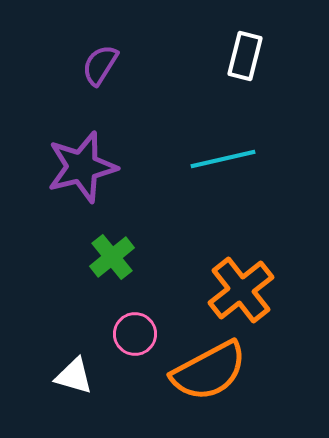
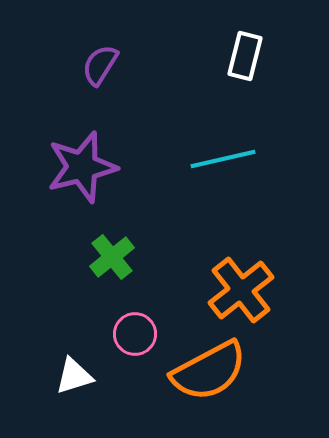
white triangle: rotated 33 degrees counterclockwise
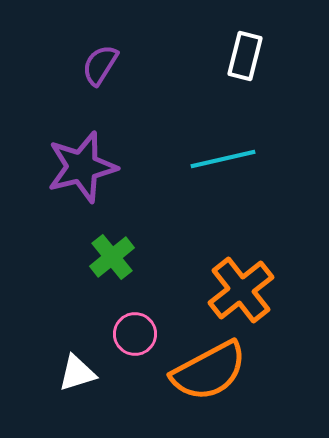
white triangle: moved 3 px right, 3 px up
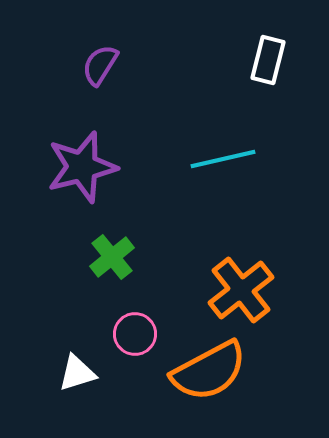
white rectangle: moved 23 px right, 4 px down
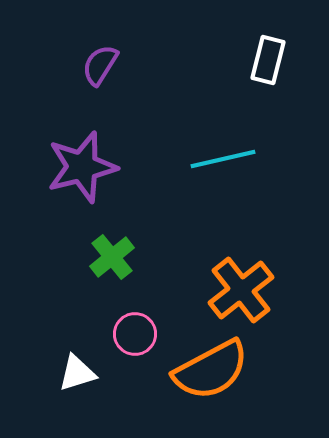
orange semicircle: moved 2 px right, 1 px up
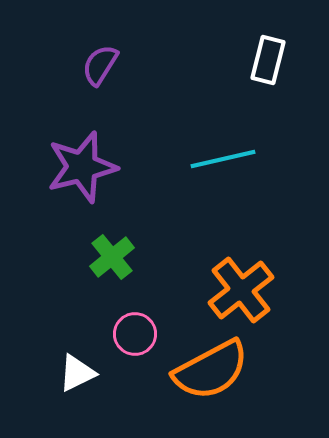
white triangle: rotated 9 degrees counterclockwise
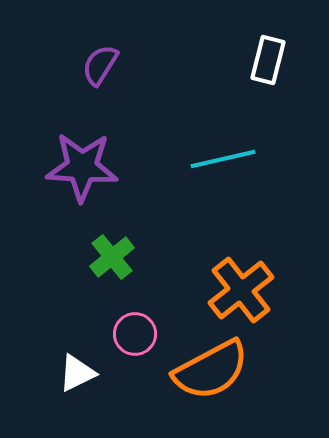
purple star: rotated 18 degrees clockwise
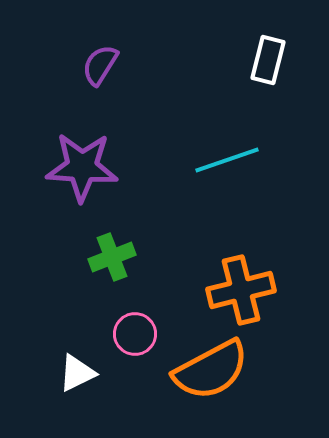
cyan line: moved 4 px right, 1 px down; rotated 6 degrees counterclockwise
green cross: rotated 18 degrees clockwise
orange cross: rotated 24 degrees clockwise
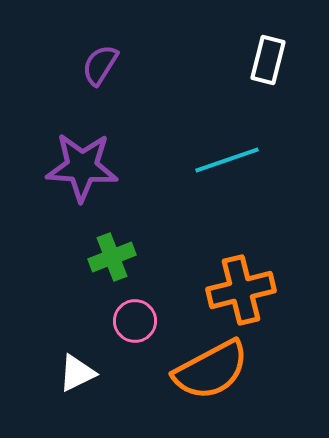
pink circle: moved 13 px up
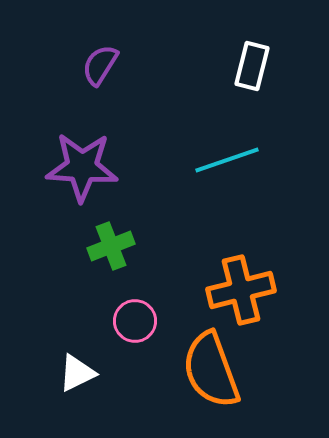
white rectangle: moved 16 px left, 6 px down
green cross: moved 1 px left, 11 px up
orange semicircle: rotated 98 degrees clockwise
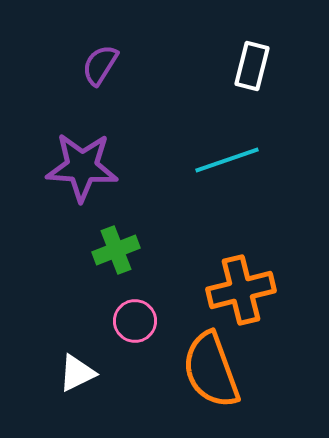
green cross: moved 5 px right, 4 px down
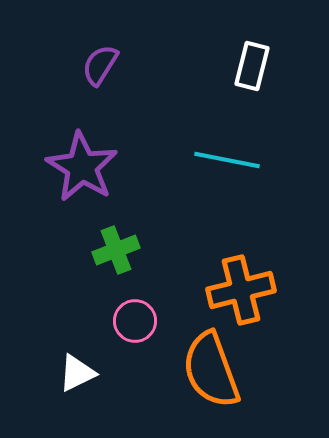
cyan line: rotated 30 degrees clockwise
purple star: rotated 28 degrees clockwise
